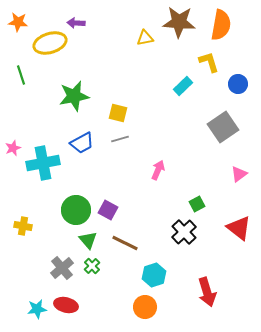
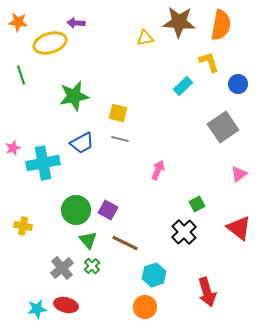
gray line: rotated 30 degrees clockwise
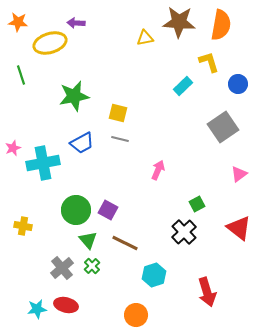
orange circle: moved 9 px left, 8 px down
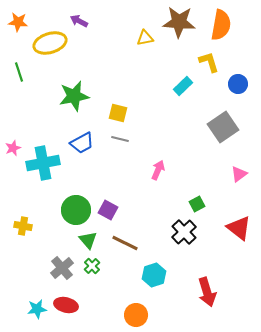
purple arrow: moved 3 px right, 2 px up; rotated 24 degrees clockwise
green line: moved 2 px left, 3 px up
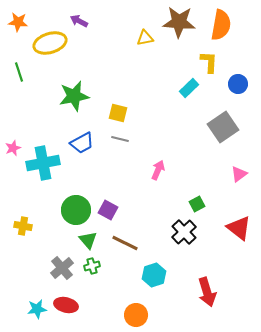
yellow L-shape: rotated 20 degrees clockwise
cyan rectangle: moved 6 px right, 2 px down
green cross: rotated 28 degrees clockwise
